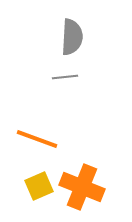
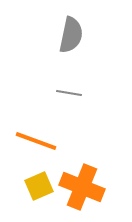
gray semicircle: moved 1 px left, 2 px up; rotated 9 degrees clockwise
gray line: moved 4 px right, 16 px down; rotated 15 degrees clockwise
orange line: moved 1 px left, 2 px down
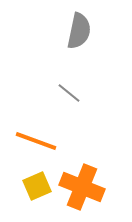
gray semicircle: moved 8 px right, 4 px up
gray line: rotated 30 degrees clockwise
yellow square: moved 2 px left
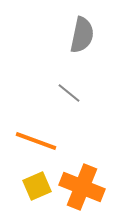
gray semicircle: moved 3 px right, 4 px down
